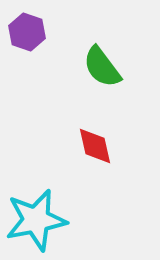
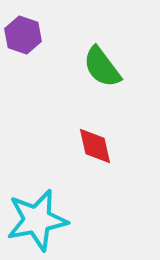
purple hexagon: moved 4 px left, 3 px down
cyan star: moved 1 px right
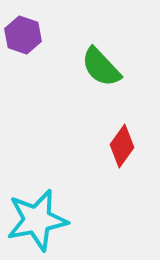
green semicircle: moved 1 px left; rotated 6 degrees counterclockwise
red diamond: moved 27 px right; rotated 48 degrees clockwise
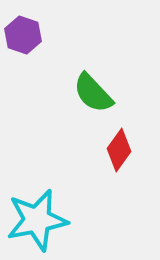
green semicircle: moved 8 px left, 26 px down
red diamond: moved 3 px left, 4 px down
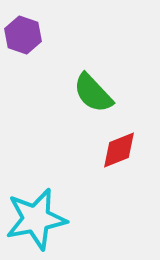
red diamond: rotated 33 degrees clockwise
cyan star: moved 1 px left, 1 px up
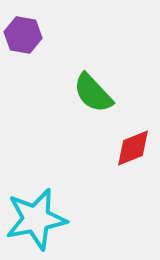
purple hexagon: rotated 9 degrees counterclockwise
red diamond: moved 14 px right, 2 px up
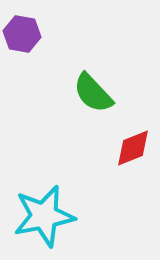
purple hexagon: moved 1 px left, 1 px up
cyan star: moved 8 px right, 3 px up
